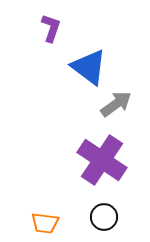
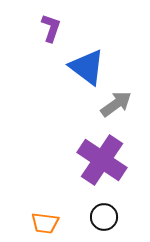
blue triangle: moved 2 px left
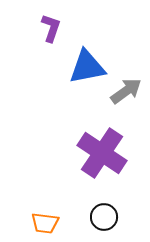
blue triangle: rotated 48 degrees counterclockwise
gray arrow: moved 10 px right, 13 px up
purple cross: moved 7 px up
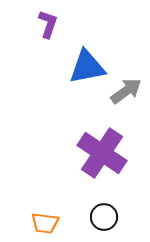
purple L-shape: moved 3 px left, 4 px up
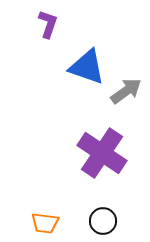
blue triangle: rotated 30 degrees clockwise
black circle: moved 1 px left, 4 px down
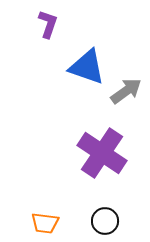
black circle: moved 2 px right
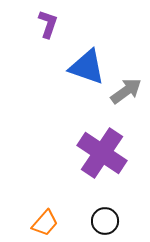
orange trapezoid: rotated 56 degrees counterclockwise
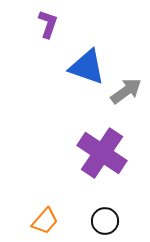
orange trapezoid: moved 2 px up
